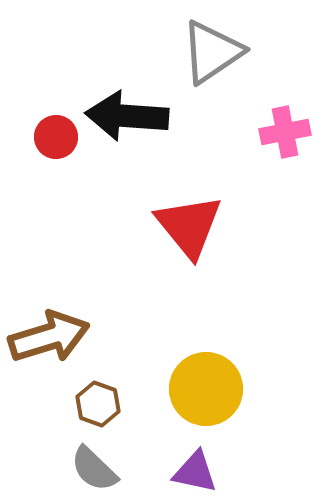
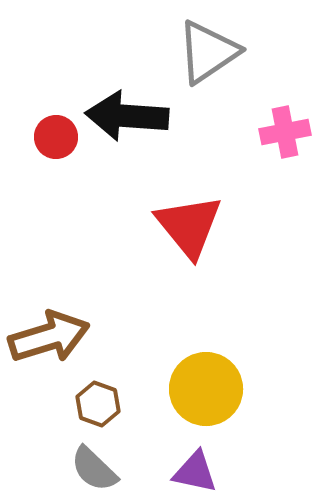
gray triangle: moved 4 px left
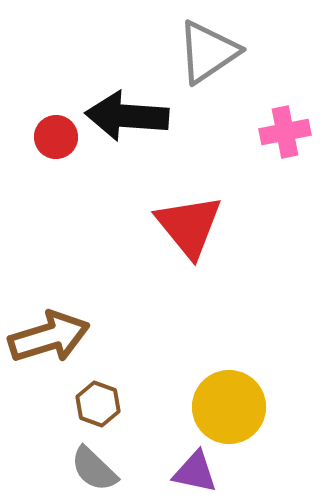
yellow circle: moved 23 px right, 18 px down
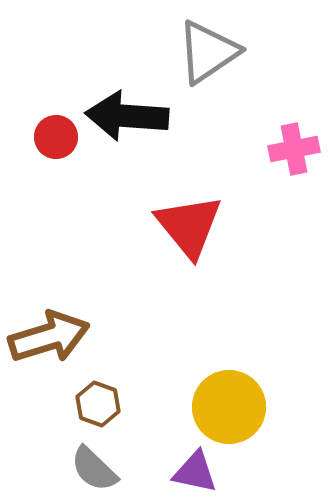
pink cross: moved 9 px right, 17 px down
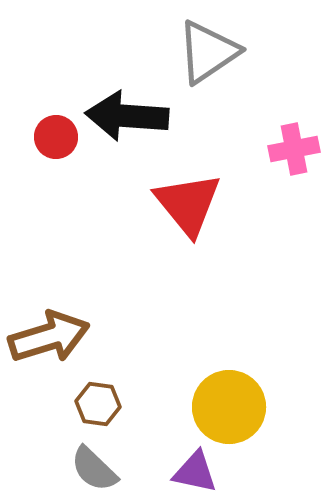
red triangle: moved 1 px left, 22 px up
brown hexagon: rotated 12 degrees counterclockwise
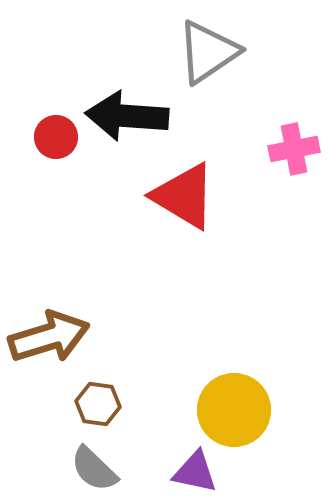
red triangle: moved 4 px left, 8 px up; rotated 20 degrees counterclockwise
yellow circle: moved 5 px right, 3 px down
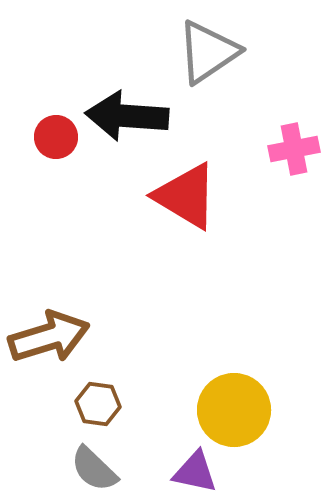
red triangle: moved 2 px right
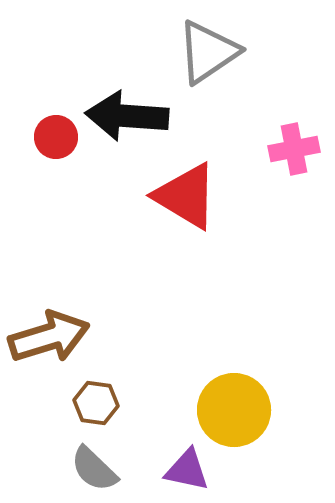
brown hexagon: moved 2 px left, 1 px up
purple triangle: moved 8 px left, 2 px up
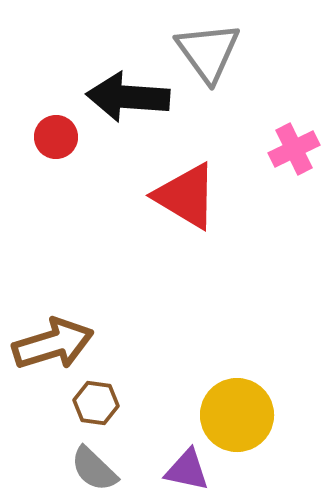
gray triangle: rotated 32 degrees counterclockwise
black arrow: moved 1 px right, 19 px up
pink cross: rotated 15 degrees counterclockwise
brown arrow: moved 4 px right, 7 px down
yellow circle: moved 3 px right, 5 px down
